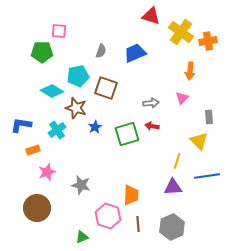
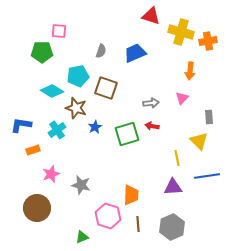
yellow cross: rotated 20 degrees counterclockwise
yellow line: moved 3 px up; rotated 28 degrees counterclockwise
pink star: moved 4 px right, 2 px down
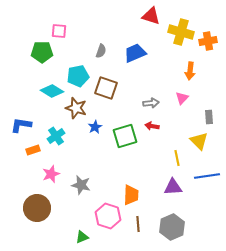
cyan cross: moved 1 px left, 6 px down
green square: moved 2 px left, 2 px down
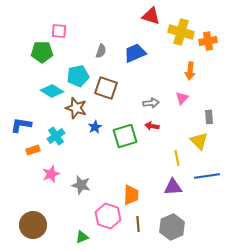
brown circle: moved 4 px left, 17 px down
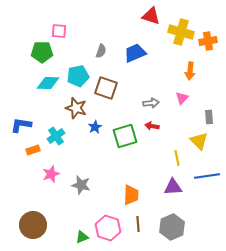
cyan diamond: moved 4 px left, 8 px up; rotated 30 degrees counterclockwise
pink hexagon: moved 12 px down
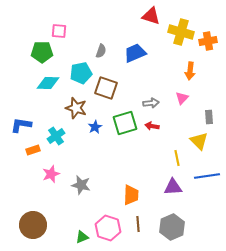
cyan pentagon: moved 3 px right, 3 px up
green square: moved 13 px up
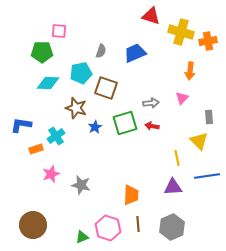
orange rectangle: moved 3 px right, 1 px up
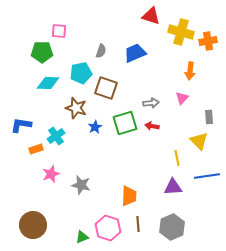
orange trapezoid: moved 2 px left, 1 px down
